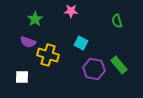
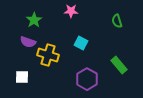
green star: moved 1 px left, 1 px down
purple hexagon: moved 7 px left, 10 px down; rotated 20 degrees clockwise
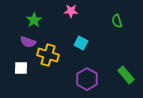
green rectangle: moved 7 px right, 10 px down
white square: moved 1 px left, 9 px up
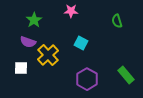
yellow cross: rotated 30 degrees clockwise
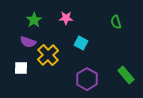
pink star: moved 5 px left, 7 px down
green semicircle: moved 1 px left, 1 px down
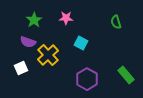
white square: rotated 24 degrees counterclockwise
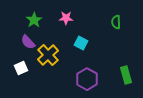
green semicircle: rotated 16 degrees clockwise
purple semicircle: rotated 28 degrees clockwise
green rectangle: rotated 24 degrees clockwise
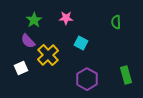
purple semicircle: moved 1 px up
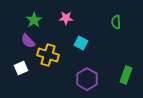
yellow cross: rotated 30 degrees counterclockwise
green rectangle: rotated 36 degrees clockwise
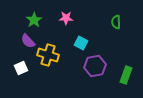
purple hexagon: moved 8 px right, 13 px up; rotated 20 degrees clockwise
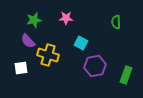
green star: rotated 21 degrees clockwise
white square: rotated 16 degrees clockwise
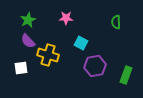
green star: moved 6 px left; rotated 14 degrees counterclockwise
